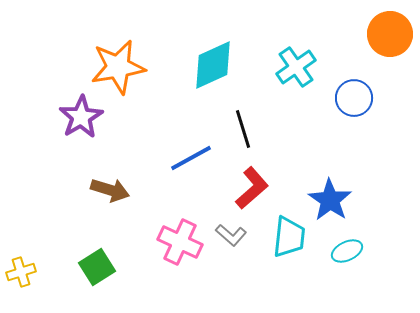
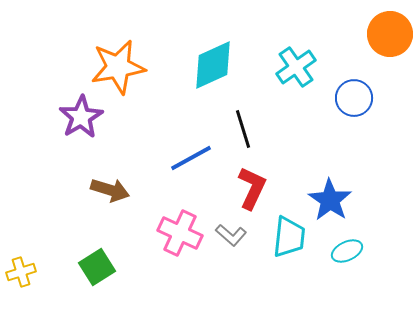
red L-shape: rotated 24 degrees counterclockwise
pink cross: moved 9 px up
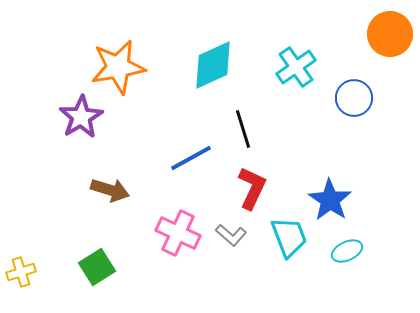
pink cross: moved 2 px left
cyan trapezoid: rotated 27 degrees counterclockwise
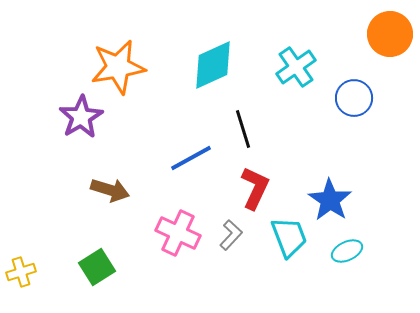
red L-shape: moved 3 px right
gray L-shape: rotated 88 degrees counterclockwise
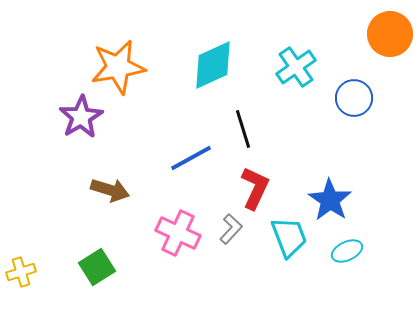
gray L-shape: moved 6 px up
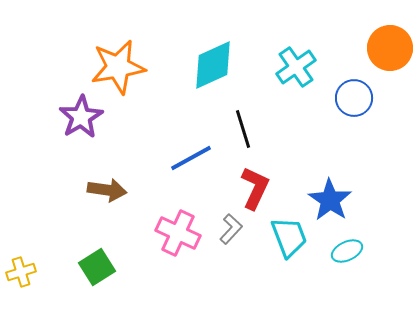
orange circle: moved 14 px down
brown arrow: moved 3 px left; rotated 9 degrees counterclockwise
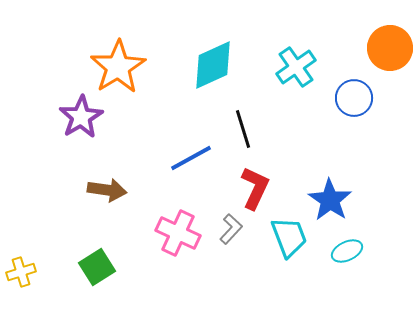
orange star: rotated 22 degrees counterclockwise
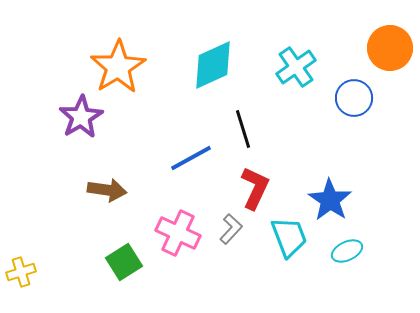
green square: moved 27 px right, 5 px up
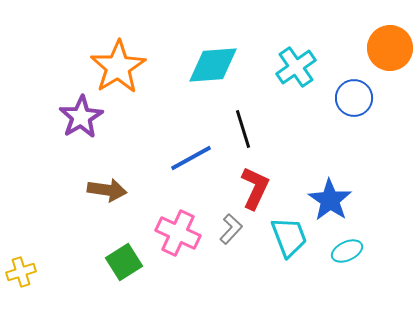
cyan diamond: rotated 20 degrees clockwise
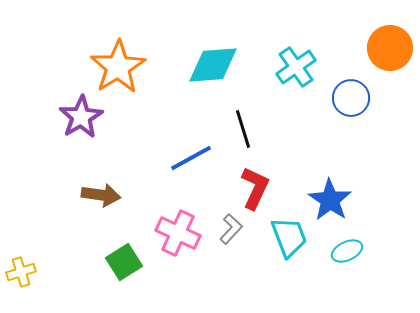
blue circle: moved 3 px left
brown arrow: moved 6 px left, 5 px down
